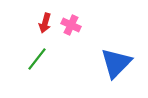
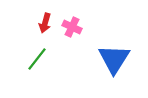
pink cross: moved 1 px right, 2 px down
blue triangle: moved 2 px left, 4 px up; rotated 12 degrees counterclockwise
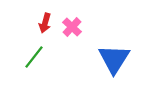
pink cross: rotated 18 degrees clockwise
green line: moved 3 px left, 2 px up
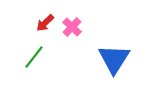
red arrow: rotated 30 degrees clockwise
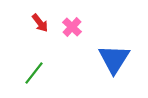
red arrow: moved 5 px left; rotated 84 degrees counterclockwise
green line: moved 16 px down
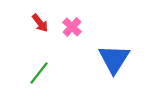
green line: moved 5 px right
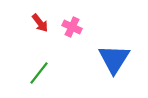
pink cross: rotated 18 degrees counterclockwise
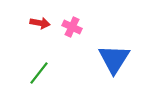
red arrow: rotated 42 degrees counterclockwise
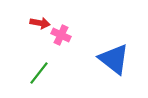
pink cross: moved 11 px left, 8 px down
blue triangle: rotated 24 degrees counterclockwise
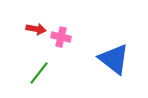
red arrow: moved 4 px left, 6 px down
pink cross: moved 2 px down; rotated 12 degrees counterclockwise
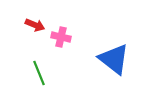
red arrow: moved 1 px left, 4 px up; rotated 12 degrees clockwise
green line: rotated 60 degrees counterclockwise
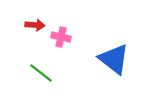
red arrow: rotated 18 degrees counterclockwise
green line: moved 2 px right; rotated 30 degrees counterclockwise
